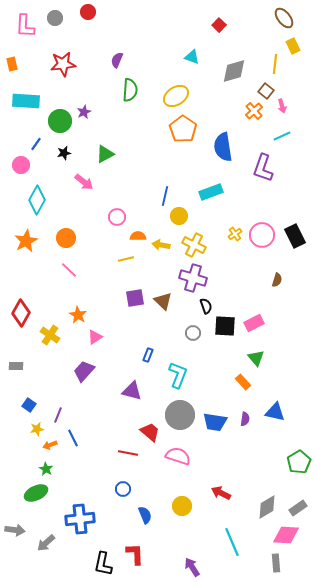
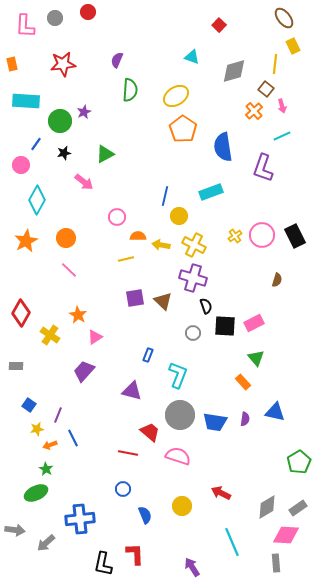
brown square at (266, 91): moved 2 px up
yellow cross at (235, 234): moved 2 px down
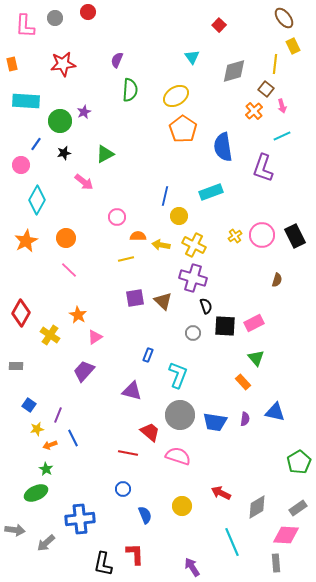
cyan triangle at (192, 57): rotated 35 degrees clockwise
gray diamond at (267, 507): moved 10 px left
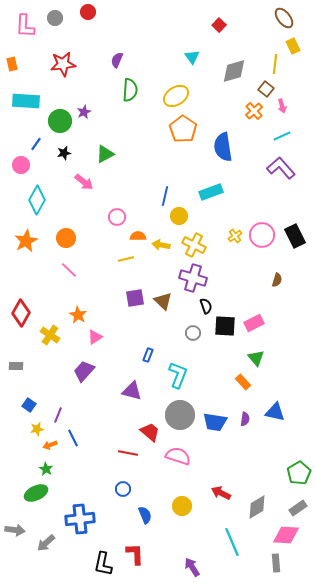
purple L-shape at (263, 168): moved 18 px right; rotated 120 degrees clockwise
green pentagon at (299, 462): moved 11 px down
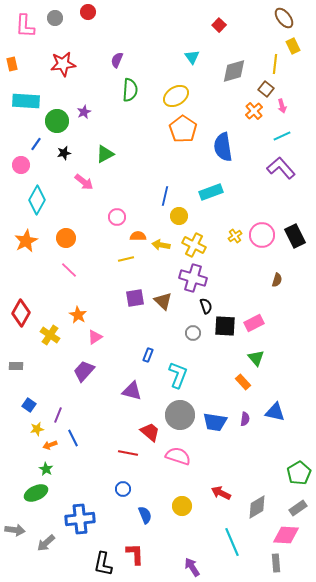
green circle at (60, 121): moved 3 px left
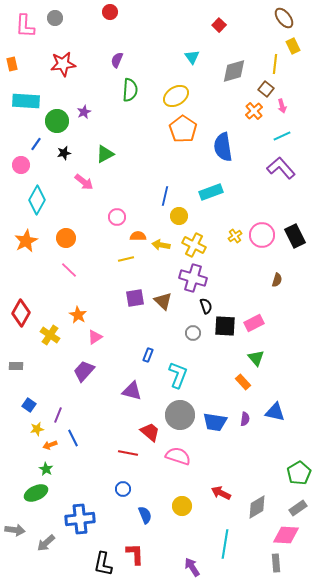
red circle at (88, 12): moved 22 px right
cyan line at (232, 542): moved 7 px left, 2 px down; rotated 32 degrees clockwise
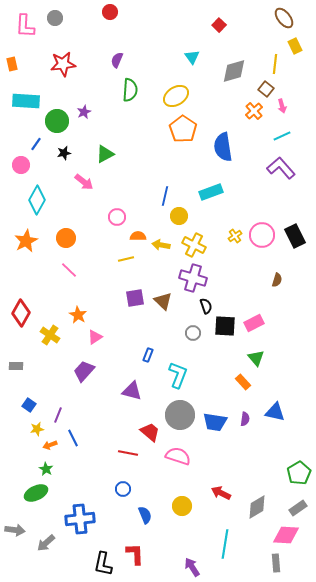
yellow rectangle at (293, 46): moved 2 px right
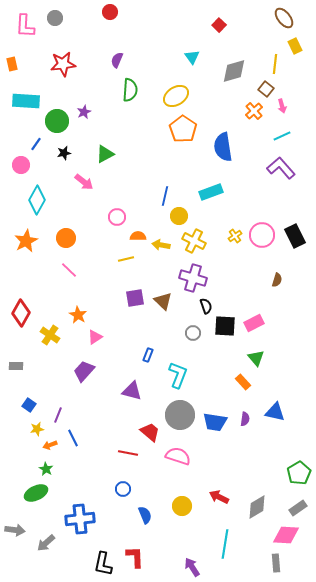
yellow cross at (194, 245): moved 4 px up
red arrow at (221, 493): moved 2 px left, 4 px down
red L-shape at (135, 554): moved 3 px down
